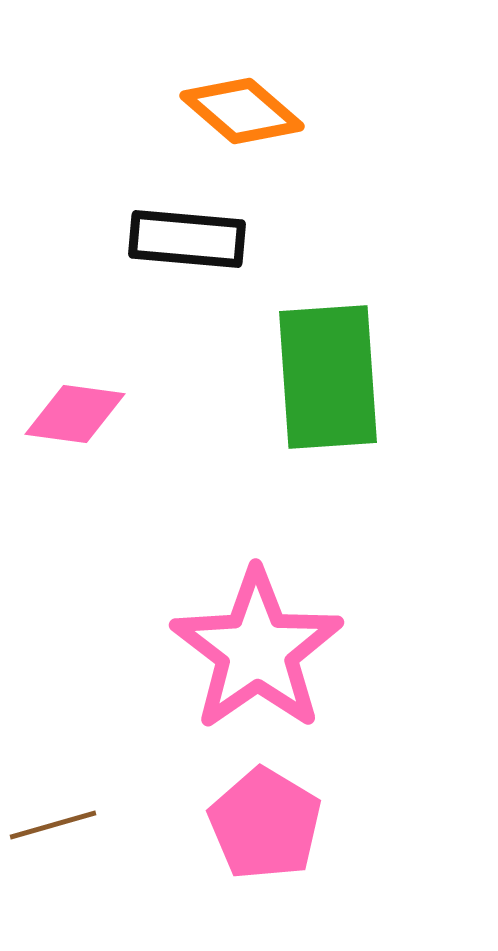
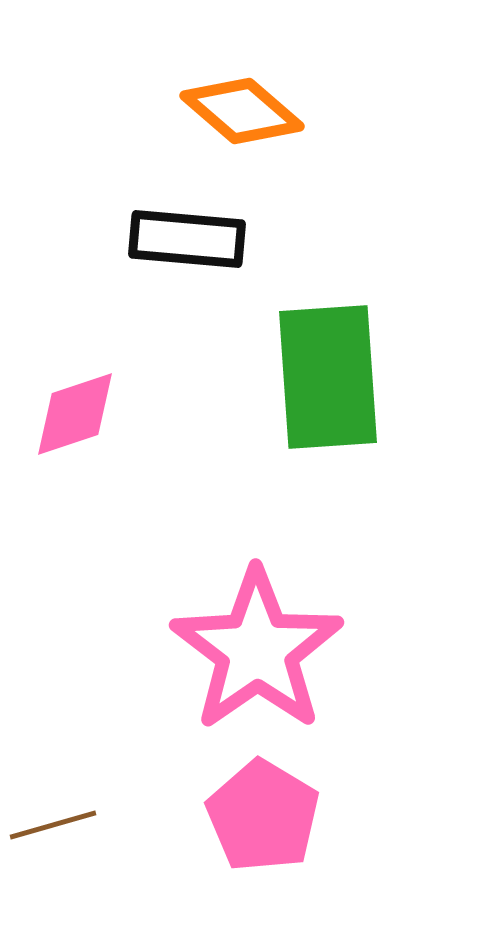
pink diamond: rotated 26 degrees counterclockwise
pink pentagon: moved 2 px left, 8 px up
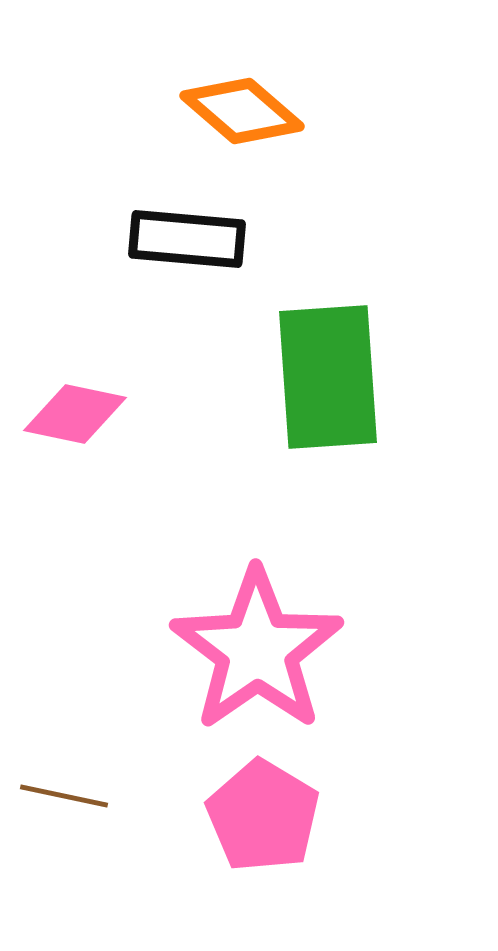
pink diamond: rotated 30 degrees clockwise
brown line: moved 11 px right, 29 px up; rotated 28 degrees clockwise
